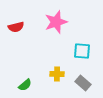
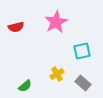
pink star: rotated 10 degrees counterclockwise
cyan square: rotated 18 degrees counterclockwise
yellow cross: rotated 32 degrees counterclockwise
green semicircle: moved 1 px down
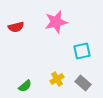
pink star: rotated 15 degrees clockwise
yellow cross: moved 5 px down
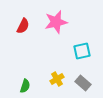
red semicircle: moved 7 px right, 1 px up; rotated 49 degrees counterclockwise
green semicircle: rotated 32 degrees counterclockwise
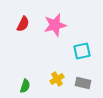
pink star: moved 1 px left, 3 px down
red semicircle: moved 2 px up
gray rectangle: rotated 28 degrees counterclockwise
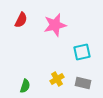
red semicircle: moved 2 px left, 4 px up
cyan square: moved 1 px down
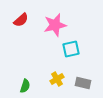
red semicircle: rotated 21 degrees clockwise
cyan square: moved 11 px left, 3 px up
